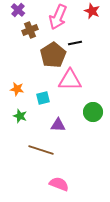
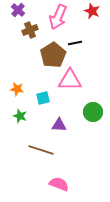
purple triangle: moved 1 px right
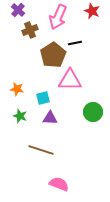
purple triangle: moved 9 px left, 7 px up
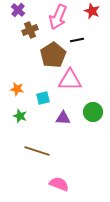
black line: moved 2 px right, 3 px up
purple triangle: moved 13 px right
brown line: moved 4 px left, 1 px down
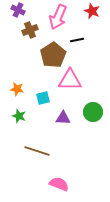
purple cross: rotated 16 degrees counterclockwise
green star: moved 1 px left
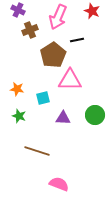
green circle: moved 2 px right, 3 px down
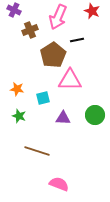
purple cross: moved 4 px left
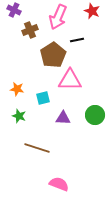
brown line: moved 3 px up
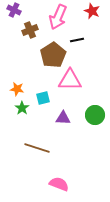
green star: moved 3 px right, 8 px up; rotated 16 degrees clockwise
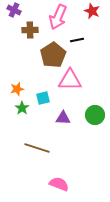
brown cross: rotated 21 degrees clockwise
orange star: rotated 24 degrees counterclockwise
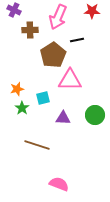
red star: rotated 21 degrees counterclockwise
brown line: moved 3 px up
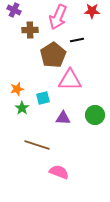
pink semicircle: moved 12 px up
